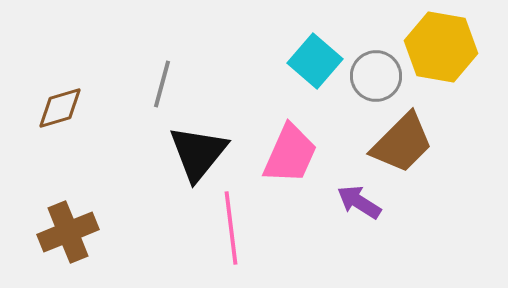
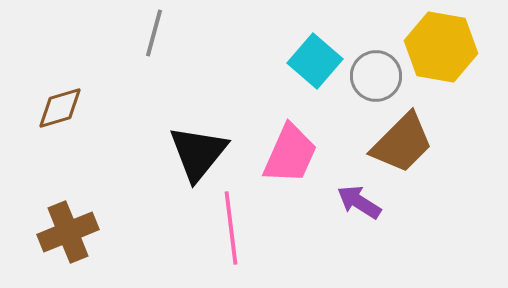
gray line: moved 8 px left, 51 px up
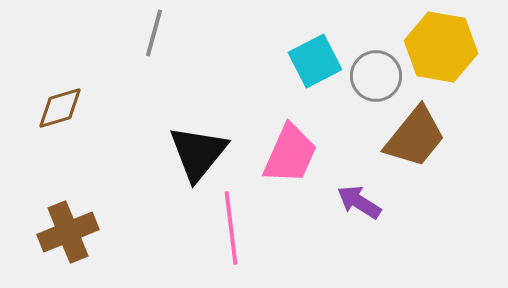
cyan square: rotated 22 degrees clockwise
brown trapezoid: moved 13 px right, 6 px up; rotated 6 degrees counterclockwise
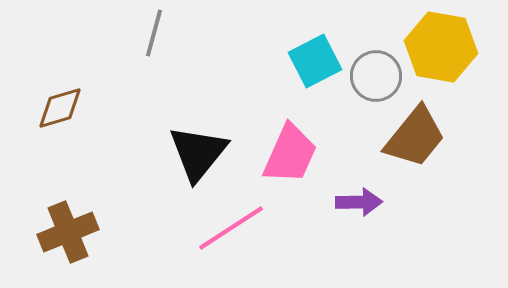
purple arrow: rotated 147 degrees clockwise
pink line: rotated 64 degrees clockwise
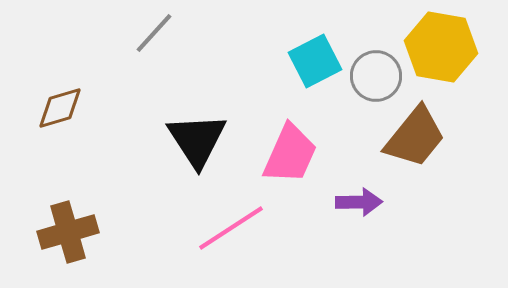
gray line: rotated 27 degrees clockwise
black triangle: moved 1 px left, 13 px up; rotated 12 degrees counterclockwise
brown cross: rotated 6 degrees clockwise
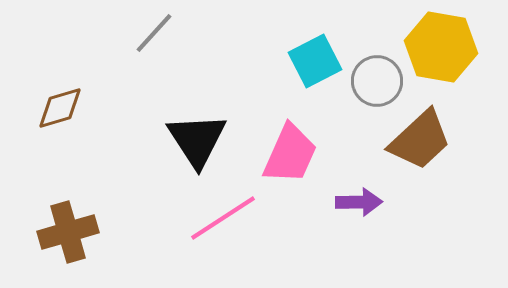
gray circle: moved 1 px right, 5 px down
brown trapezoid: moved 5 px right, 3 px down; rotated 8 degrees clockwise
pink line: moved 8 px left, 10 px up
